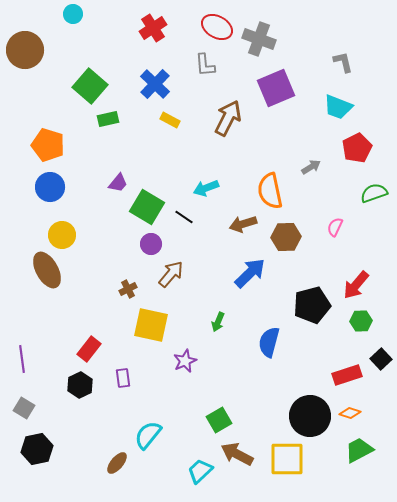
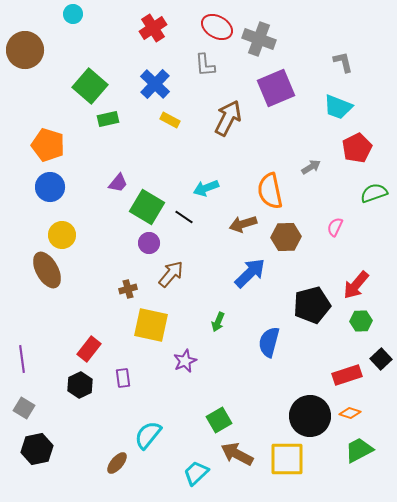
purple circle at (151, 244): moved 2 px left, 1 px up
brown cross at (128, 289): rotated 12 degrees clockwise
cyan trapezoid at (200, 471): moved 4 px left, 2 px down
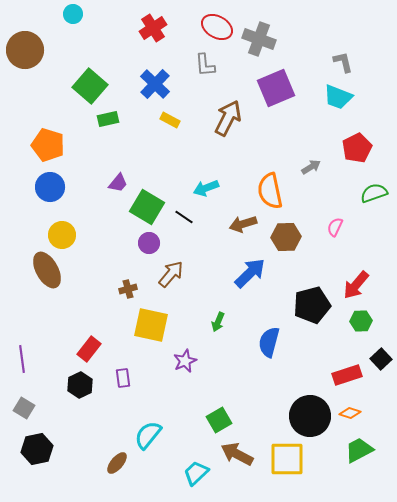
cyan trapezoid at (338, 107): moved 10 px up
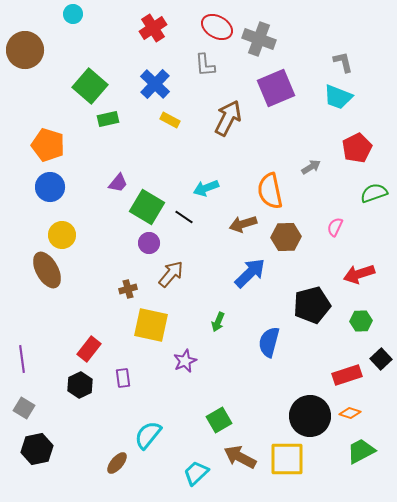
red arrow at (356, 285): moved 3 px right, 11 px up; rotated 32 degrees clockwise
green trapezoid at (359, 450): moved 2 px right, 1 px down
brown arrow at (237, 454): moved 3 px right, 3 px down
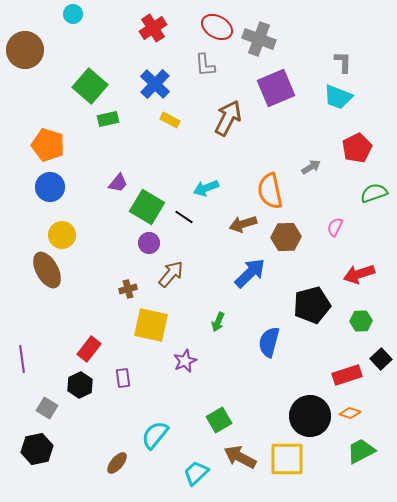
gray L-shape at (343, 62): rotated 15 degrees clockwise
gray square at (24, 408): moved 23 px right
cyan semicircle at (148, 435): moved 7 px right
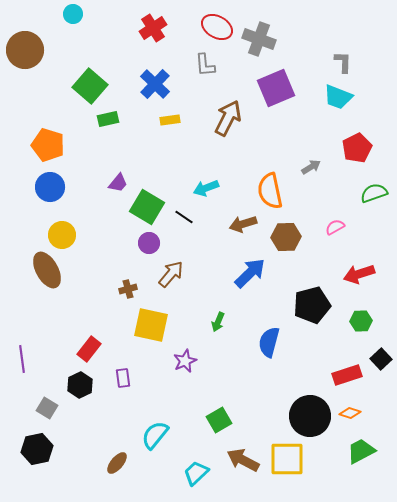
yellow rectangle at (170, 120): rotated 36 degrees counterclockwise
pink semicircle at (335, 227): rotated 36 degrees clockwise
brown arrow at (240, 457): moved 3 px right, 3 px down
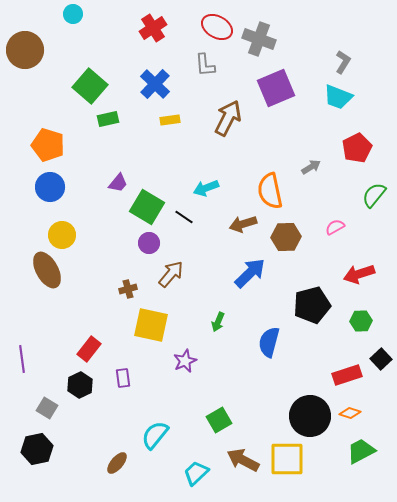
gray L-shape at (343, 62): rotated 30 degrees clockwise
green semicircle at (374, 193): moved 2 px down; rotated 32 degrees counterclockwise
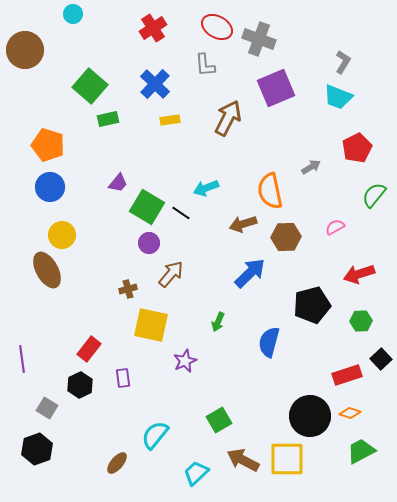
black line at (184, 217): moved 3 px left, 4 px up
black hexagon at (37, 449): rotated 8 degrees counterclockwise
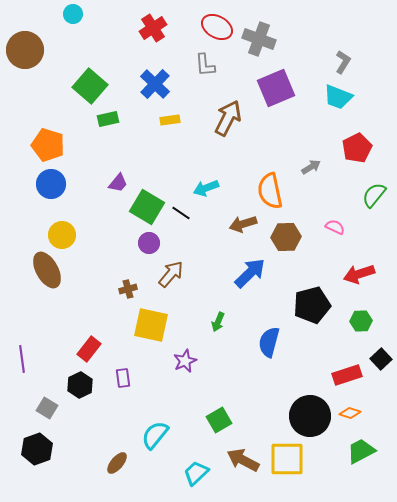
blue circle at (50, 187): moved 1 px right, 3 px up
pink semicircle at (335, 227): rotated 54 degrees clockwise
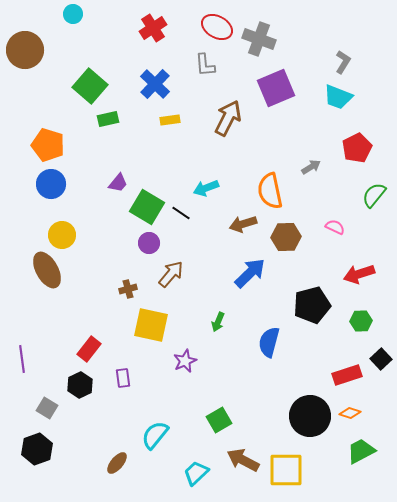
yellow square at (287, 459): moved 1 px left, 11 px down
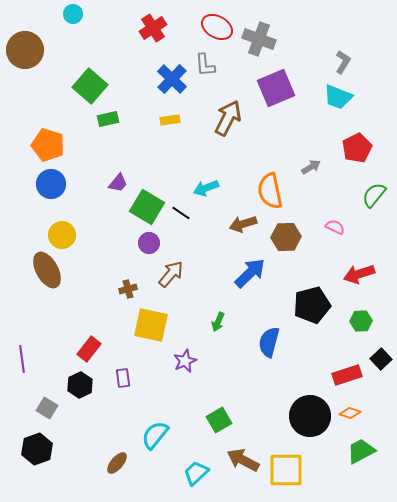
blue cross at (155, 84): moved 17 px right, 5 px up
